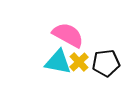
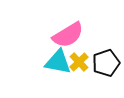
pink semicircle: rotated 120 degrees clockwise
black pentagon: rotated 12 degrees counterclockwise
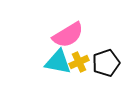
yellow cross: rotated 18 degrees clockwise
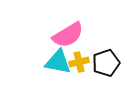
yellow cross: rotated 12 degrees clockwise
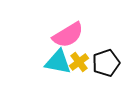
yellow cross: rotated 24 degrees counterclockwise
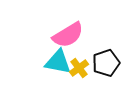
yellow cross: moved 6 px down
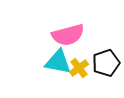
pink semicircle: rotated 16 degrees clockwise
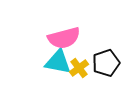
pink semicircle: moved 4 px left, 3 px down
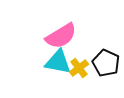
pink semicircle: moved 3 px left, 2 px up; rotated 16 degrees counterclockwise
black pentagon: rotated 28 degrees counterclockwise
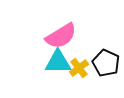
cyan triangle: rotated 12 degrees counterclockwise
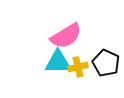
pink semicircle: moved 5 px right
yellow cross: moved 1 px left, 1 px up; rotated 24 degrees clockwise
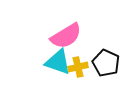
cyan triangle: rotated 20 degrees clockwise
